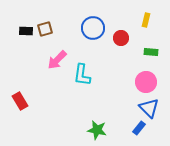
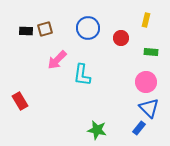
blue circle: moved 5 px left
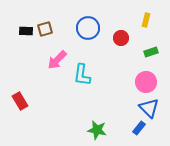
green rectangle: rotated 24 degrees counterclockwise
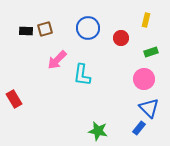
pink circle: moved 2 px left, 3 px up
red rectangle: moved 6 px left, 2 px up
green star: moved 1 px right, 1 px down
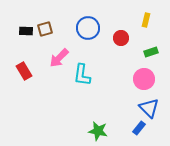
pink arrow: moved 2 px right, 2 px up
red rectangle: moved 10 px right, 28 px up
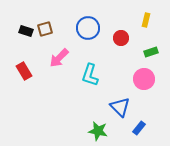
black rectangle: rotated 16 degrees clockwise
cyan L-shape: moved 8 px right; rotated 10 degrees clockwise
blue triangle: moved 29 px left, 1 px up
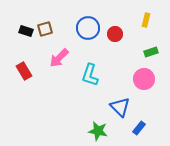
red circle: moved 6 px left, 4 px up
